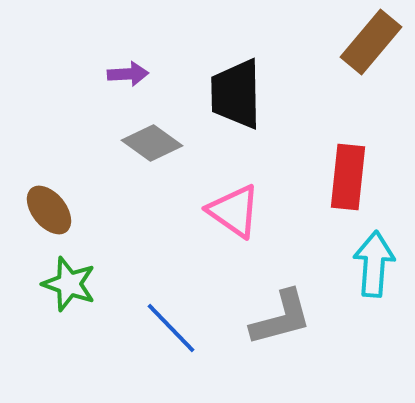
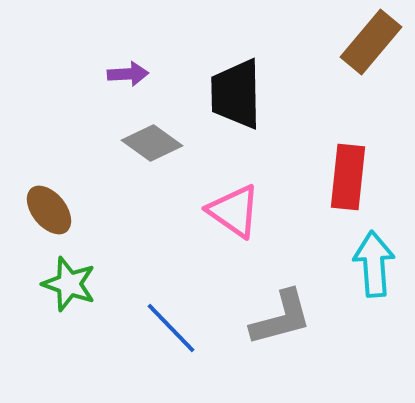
cyan arrow: rotated 8 degrees counterclockwise
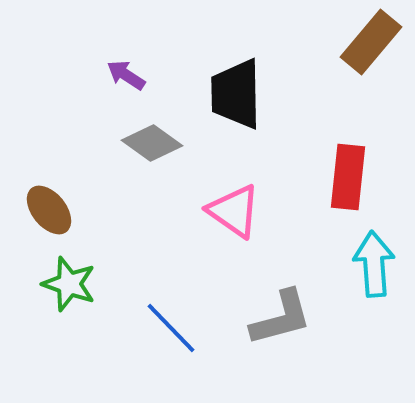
purple arrow: moved 2 px left, 1 px down; rotated 144 degrees counterclockwise
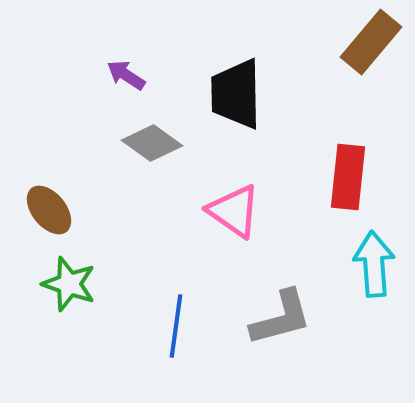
blue line: moved 5 px right, 2 px up; rotated 52 degrees clockwise
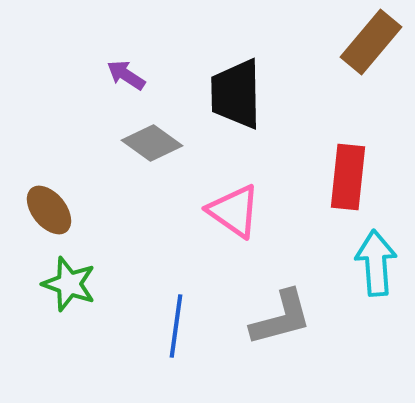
cyan arrow: moved 2 px right, 1 px up
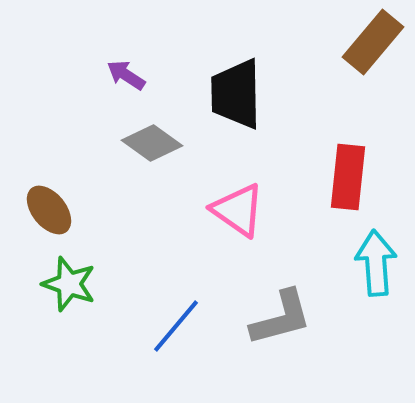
brown rectangle: moved 2 px right
pink triangle: moved 4 px right, 1 px up
blue line: rotated 32 degrees clockwise
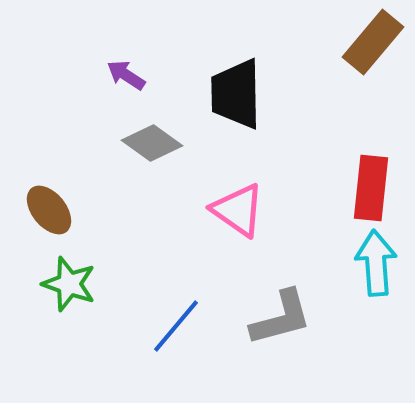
red rectangle: moved 23 px right, 11 px down
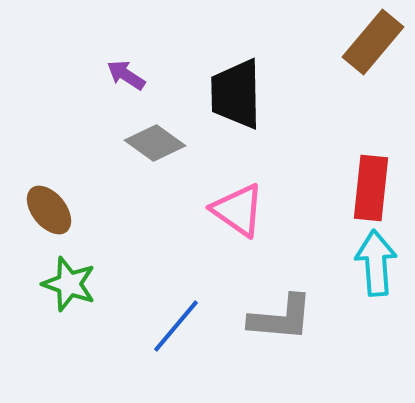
gray diamond: moved 3 px right
gray L-shape: rotated 20 degrees clockwise
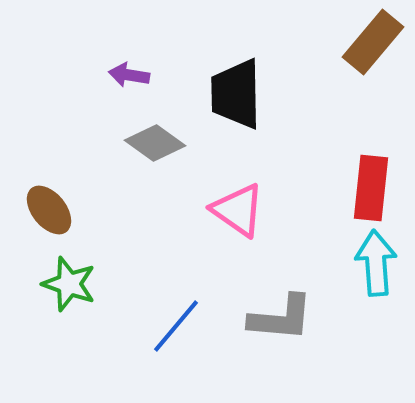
purple arrow: moved 3 px right; rotated 24 degrees counterclockwise
